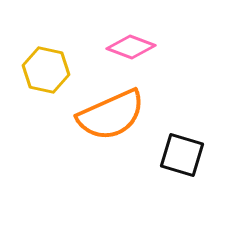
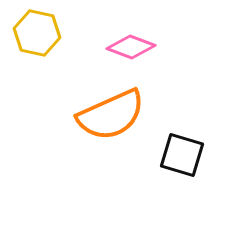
yellow hexagon: moved 9 px left, 37 px up
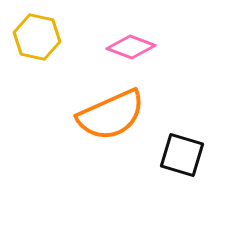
yellow hexagon: moved 4 px down
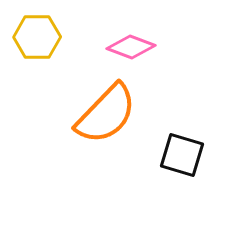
yellow hexagon: rotated 12 degrees counterclockwise
orange semicircle: moved 5 px left, 1 px up; rotated 22 degrees counterclockwise
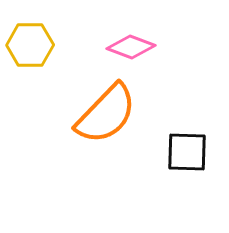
yellow hexagon: moved 7 px left, 8 px down
black square: moved 5 px right, 3 px up; rotated 15 degrees counterclockwise
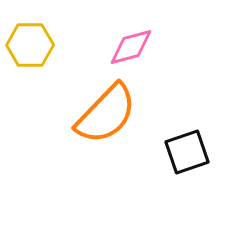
pink diamond: rotated 36 degrees counterclockwise
black square: rotated 21 degrees counterclockwise
